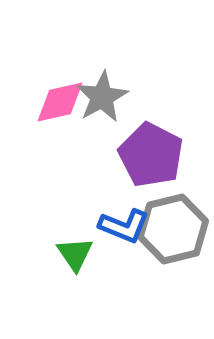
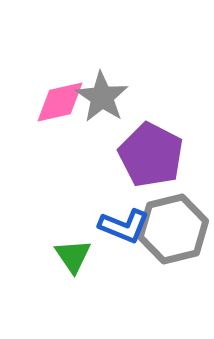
gray star: rotated 10 degrees counterclockwise
green triangle: moved 2 px left, 2 px down
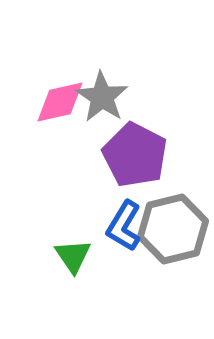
purple pentagon: moved 16 px left
blue L-shape: rotated 99 degrees clockwise
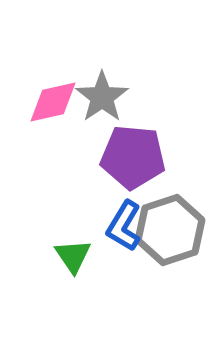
gray star: rotated 4 degrees clockwise
pink diamond: moved 7 px left
purple pentagon: moved 2 px left, 2 px down; rotated 22 degrees counterclockwise
gray hexagon: moved 3 px left, 1 px down; rotated 4 degrees counterclockwise
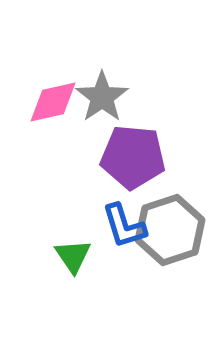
blue L-shape: rotated 48 degrees counterclockwise
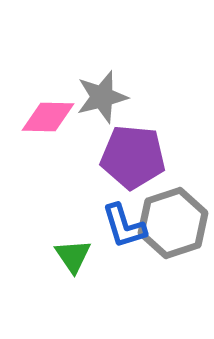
gray star: rotated 20 degrees clockwise
pink diamond: moved 5 px left, 15 px down; rotated 14 degrees clockwise
gray hexagon: moved 3 px right, 7 px up
